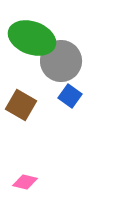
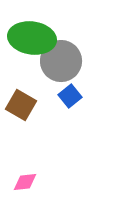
green ellipse: rotated 12 degrees counterclockwise
blue square: rotated 15 degrees clockwise
pink diamond: rotated 20 degrees counterclockwise
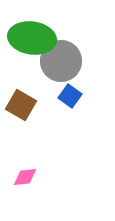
blue square: rotated 15 degrees counterclockwise
pink diamond: moved 5 px up
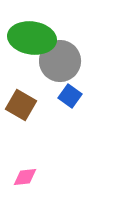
gray circle: moved 1 px left
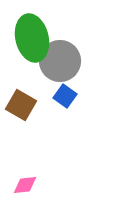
green ellipse: rotated 69 degrees clockwise
blue square: moved 5 px left
pink diamond: moved 8 px down
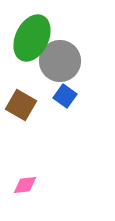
green ellipse: rotated 39 degrees clockwise
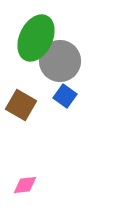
green ellipse: moved 4 px right
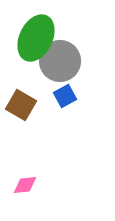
blue square: rotated 25 degrees clockwise
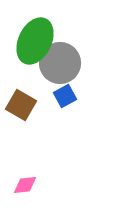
green ellipse: moved 1 px left, 3 px down
gray circle: moved 2 px down
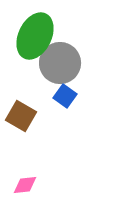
green ellipse: moved 5 px up
blue square: rotated 25 degrees counterclockwise
brown square: moved 11 px down
